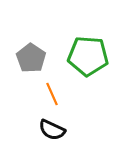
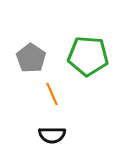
black semicircle: moved 5 px down; rotated 24 degrees counterclockwise
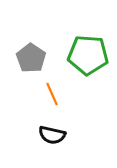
green pentagon: moved 1 px up
black semicircle: rotated 12 degrees clockwise
